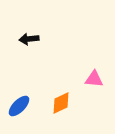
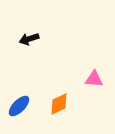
black arrow: rotated 12 degrees counterclockwise
orange diamond: moved 2 px left, 1 px down
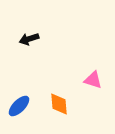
pink triangle: moved 1 px left, 1 px down; rotated 12 degrees clockwise
orange diamond: rotated 70 degrees counterclockwise
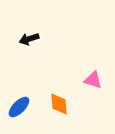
blue ellipse: moved 1 px down
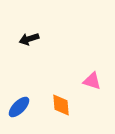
pink triangle: moved 1 px left, 1 px down
orange diamond: moved 2 px right, 1 px down
